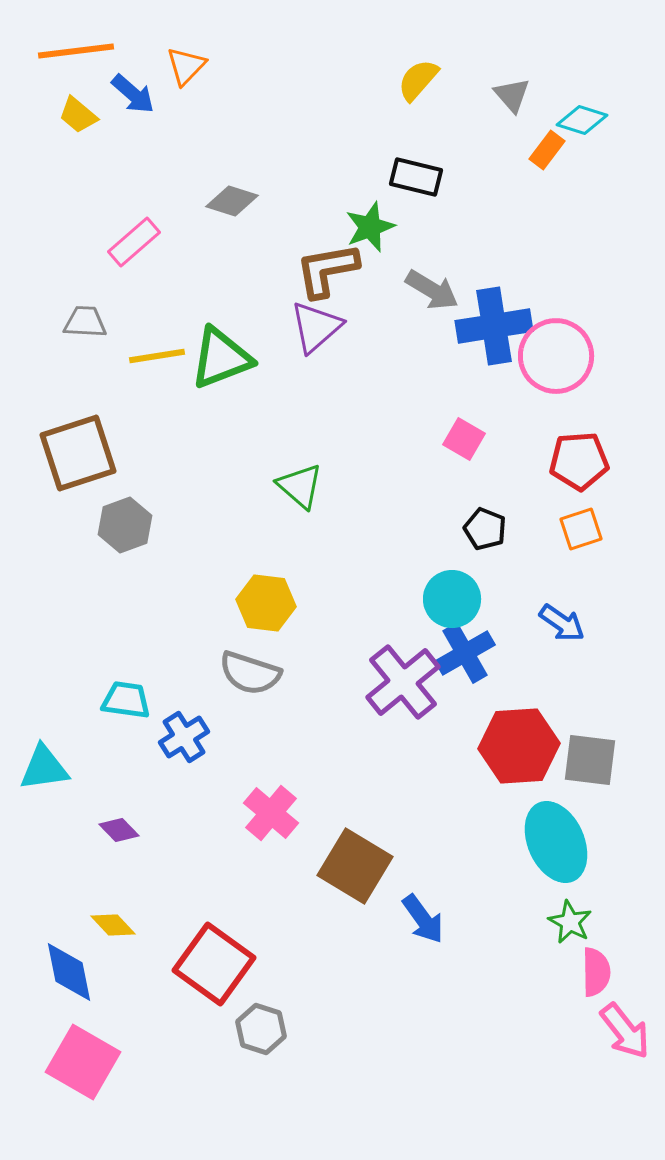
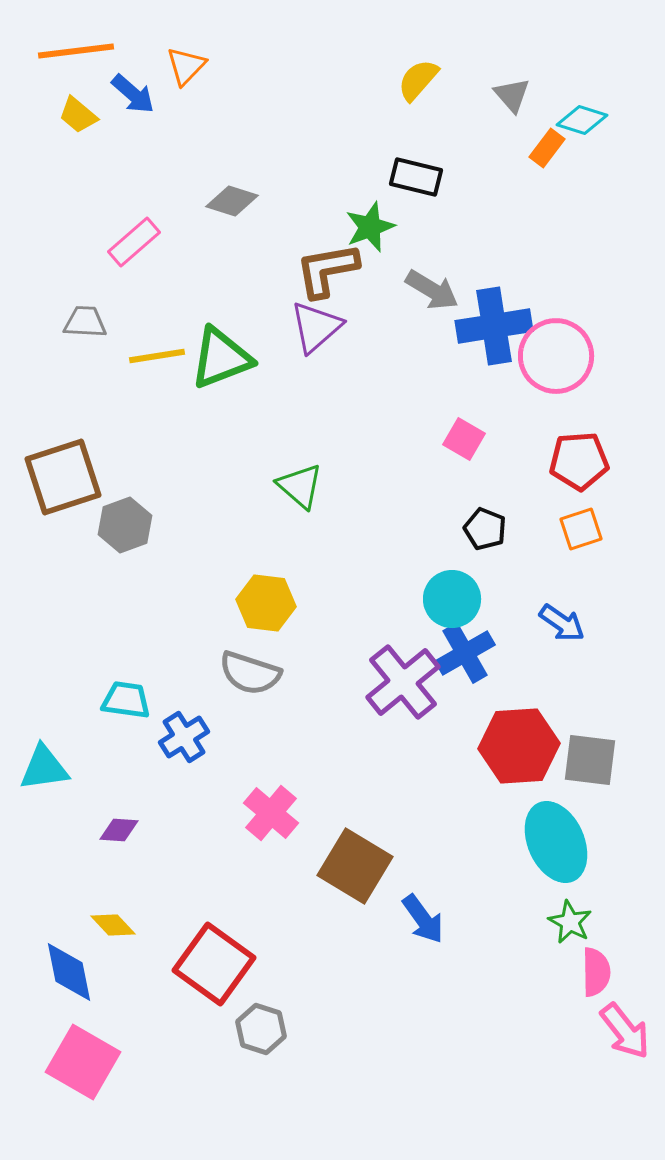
orange rectangle at (547, 150): moved 2 px up
brown square at (78, 453): moved 15 px left, 24 px down
purple diamond at (119, 830): rotated 42 degrees counterclockwise
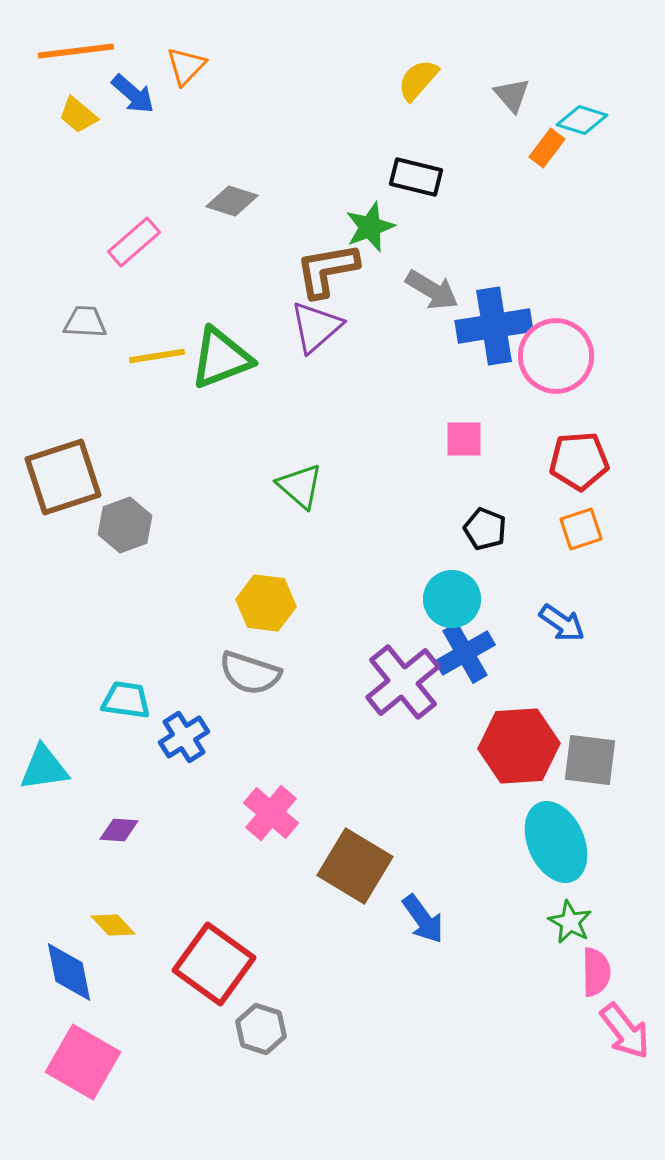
pink square at (464, 439): rotated 30 degrees counterclockwise
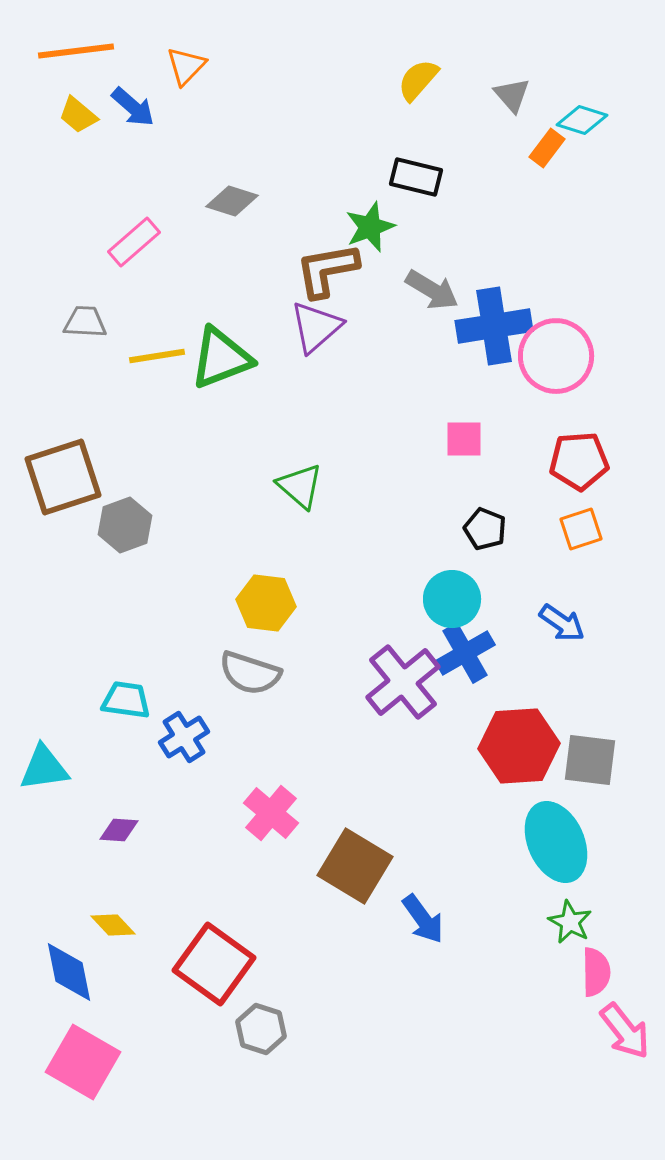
blue arrow at (133, 94): moved 13 px down
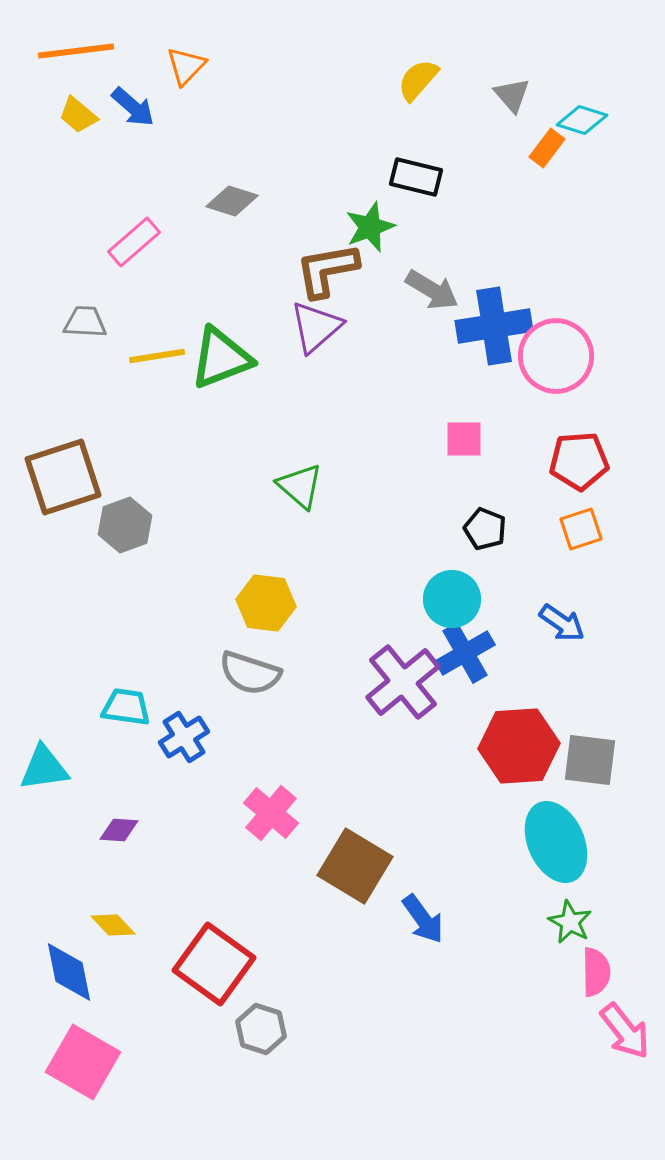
cyan trapezoid at (126, 700): moved 7 px down
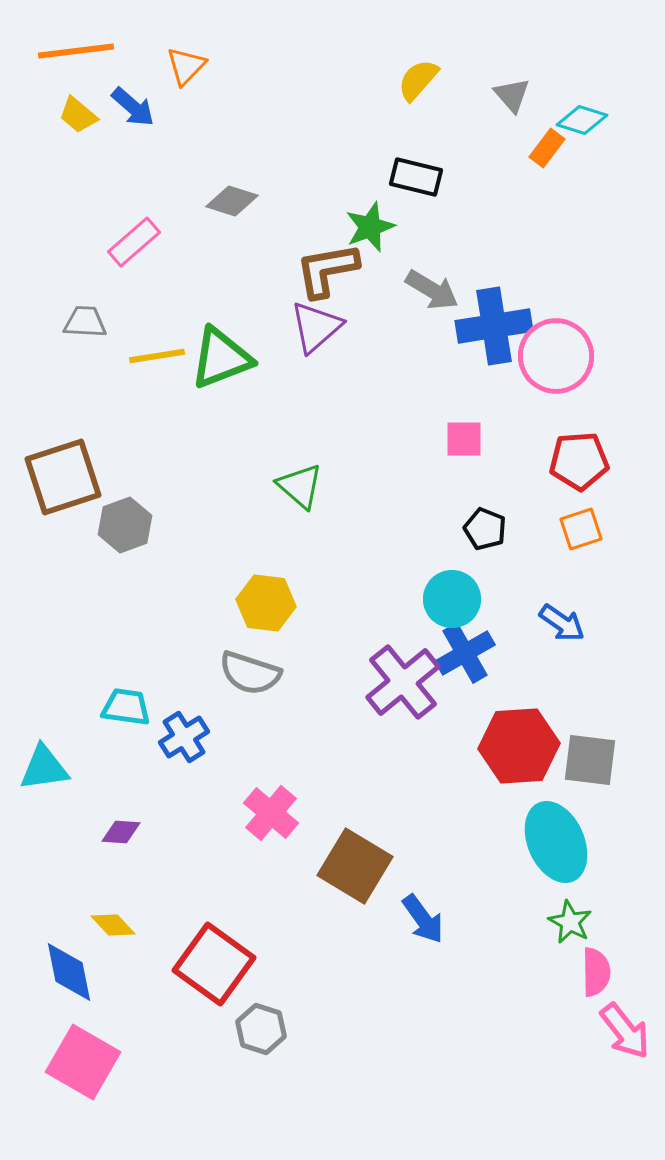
purple diamond at (119, 830): moved 2 px right, 2 px down
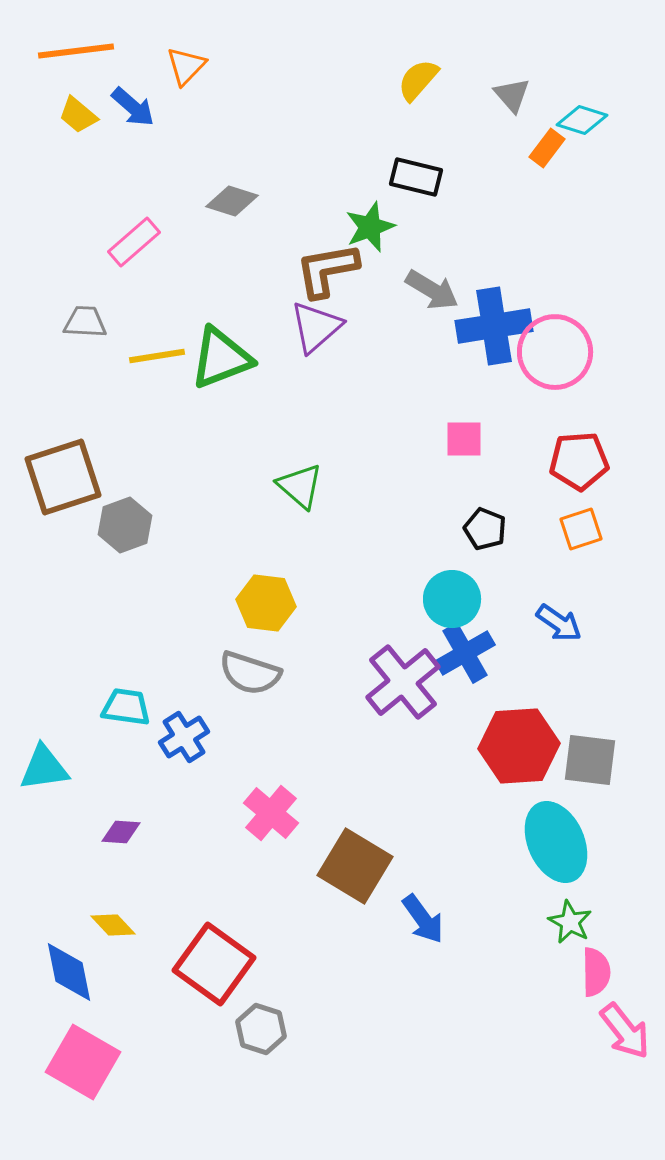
pink circle at (556, 356): moved 1 px left, 4 px up
blue arrow at (562, 623): moved 3 px left
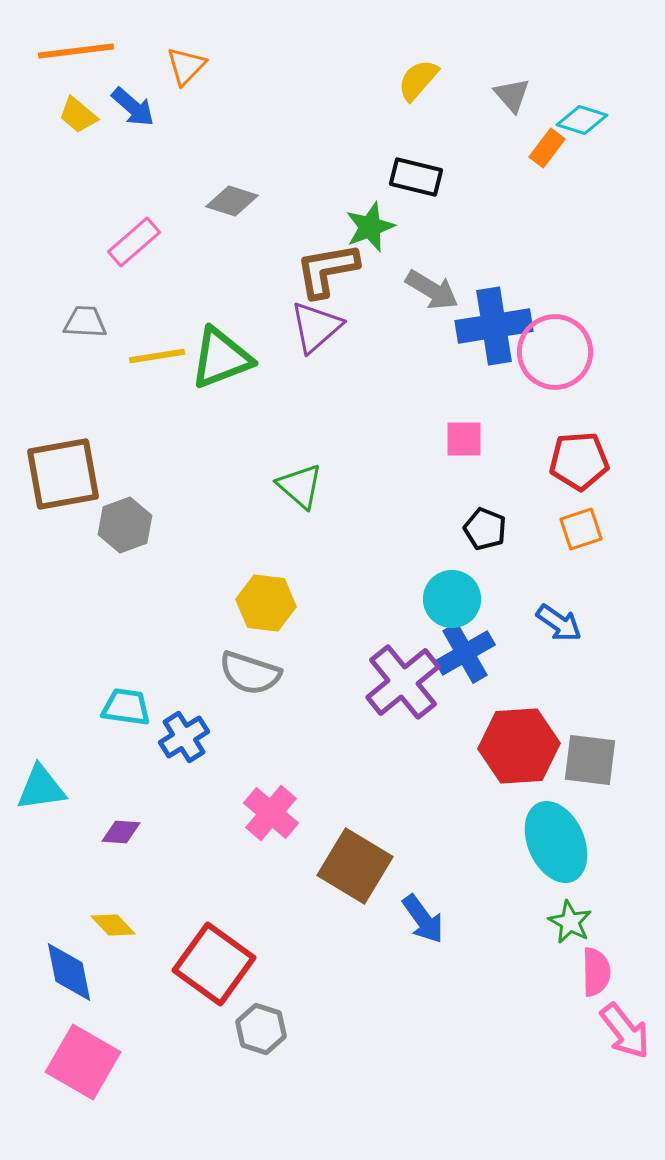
brown square at (63, 477): moved 3 px up; rotated 8 degrees clockwise
cyan triangle at (44, 768): moved 3 px left, 20 px down
